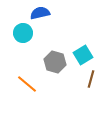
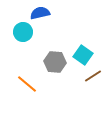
cyan circle: moved 1 px up
cyan square: rotated 24 degrees counterclockwise
gray hexagon: rotated 10 degrees counterclockwise
brown line: moved 2 px right, 3 px up; rotated 42 degrees clockwise
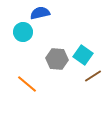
gray hexagon: moved 2 px right, 3 px up
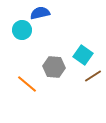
cyan circle: moved 1 px left, 2 px up
gray hexagon: moved 3 px left, 8 px down
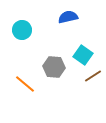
blue semicircle: moved 28 px right, 4 px down
orange line: moved 2 px left
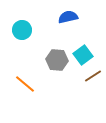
cyan square: rotated 18 degrees clockwise
gray hexagon: moved 3 px right, 7 px up
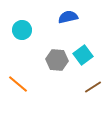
brown line: moved 11 px down
orange line: moved 7 px left
